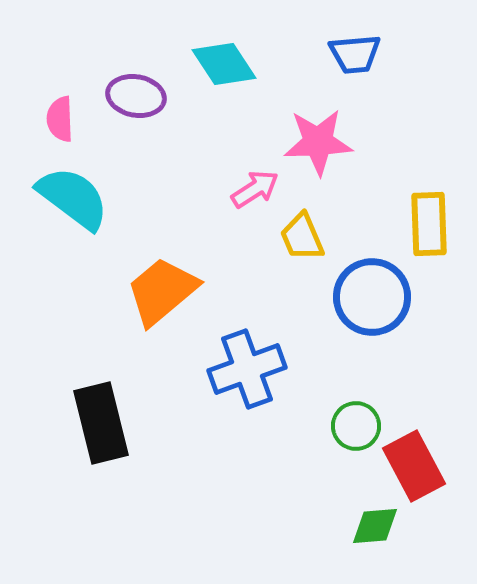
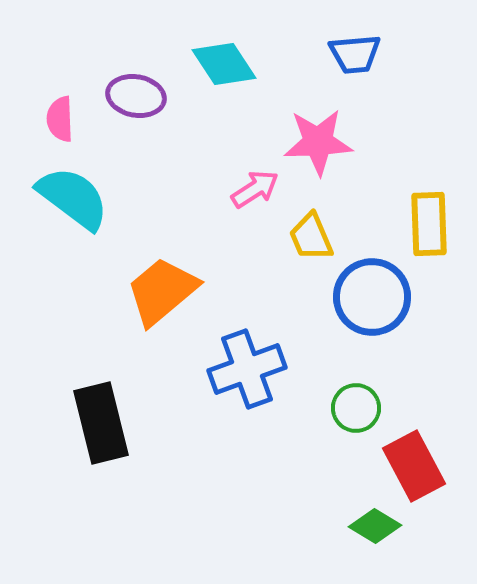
yellow trapezoid: moved 9 px right
green circle: moved 18 px up
green diamond: rotated 36 degrees clockwise
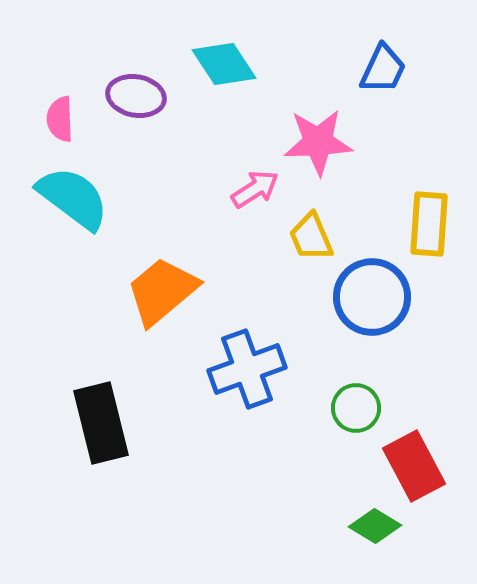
blue trapezoid: moved 28 px right, 15 px down; rotated 60 degrees counterclockwise
yellow rectangle: rotated 6 degrees clockwise
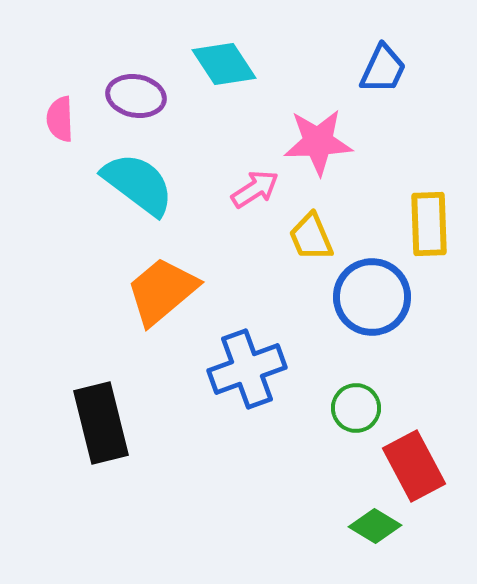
cyan semicircle: moved 65 px right, 14 px up
yellow rectangle: rotated 6 degrees counterclockwise
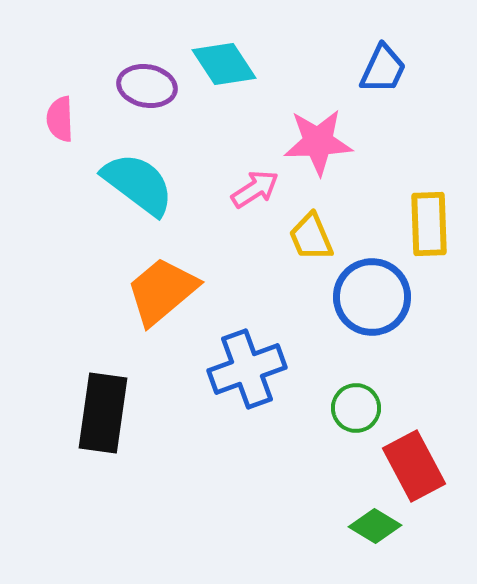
purple ellipse: moved 11 px right, 10 px up
black rectangle: moved 2 px right, 10 px up; rotated 22 degrees clockwise
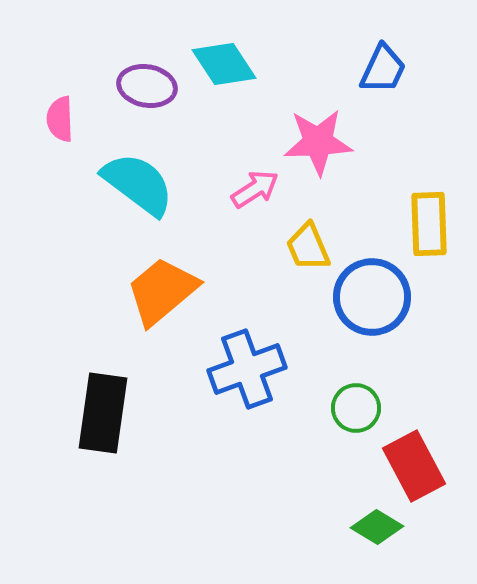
yellow trapezoid: moved 3 px left, 10 px down
green diamond: moved 2 px right, 1 px down
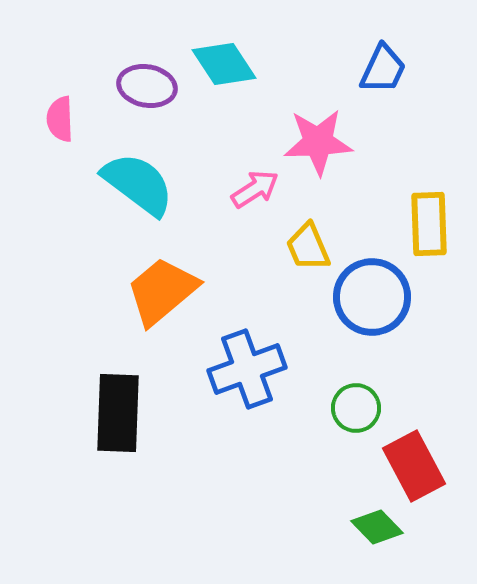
black rectangle: moved 15 px right; rotated 6 degrees counterclockwise
green diamond: rotated 15 degrees clockwise
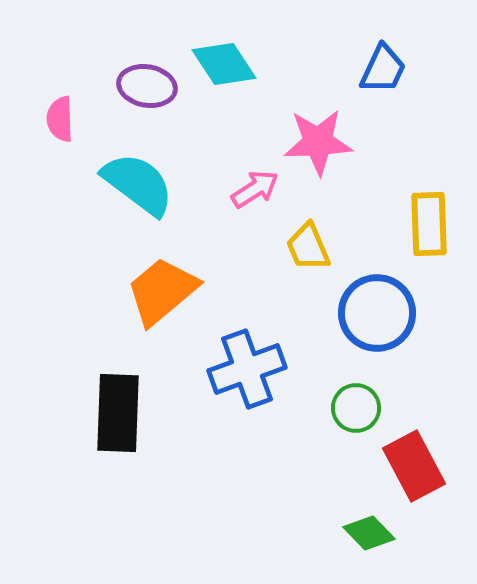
blue circle: moved 5 px right, 16 px down
green diamond: moved 8 px left, 6 px down
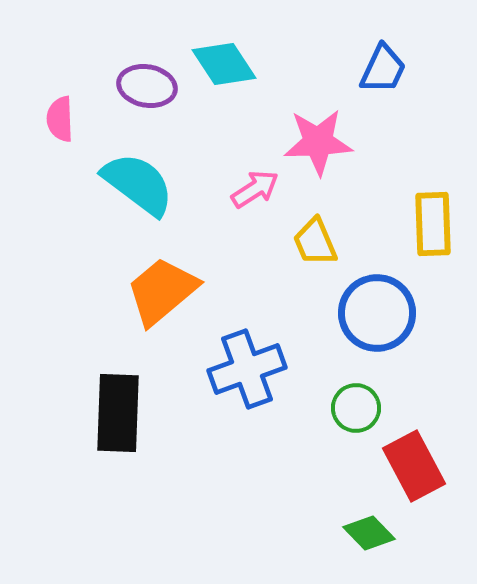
yellow rectangle: moved 4 px right
yellow trapezoid: moved 7 px right, 5 px up
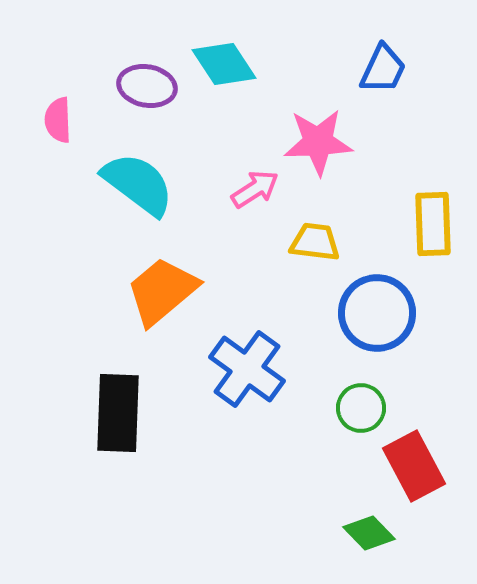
pink semicircle: moved 2 px left, 1 px down
yellow trapezoid: rotated 120 degrees clockwise
blue cross: rotated 34 degrees counterclockwise
green circle: moved 5 px right
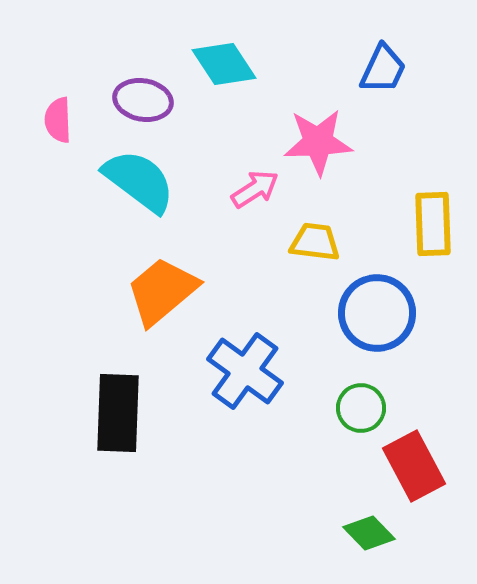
purple ellipse: moved 4 px left, 14 px down
cyan semicircle: moved 1 px right, 3 px up
blue cross: moved 2 px left, 2 px down
